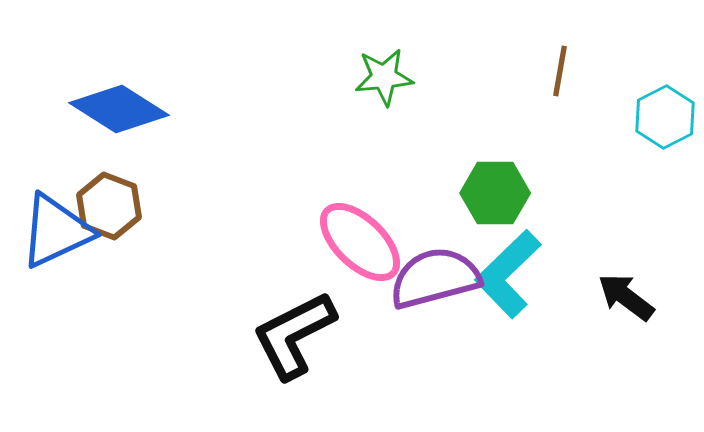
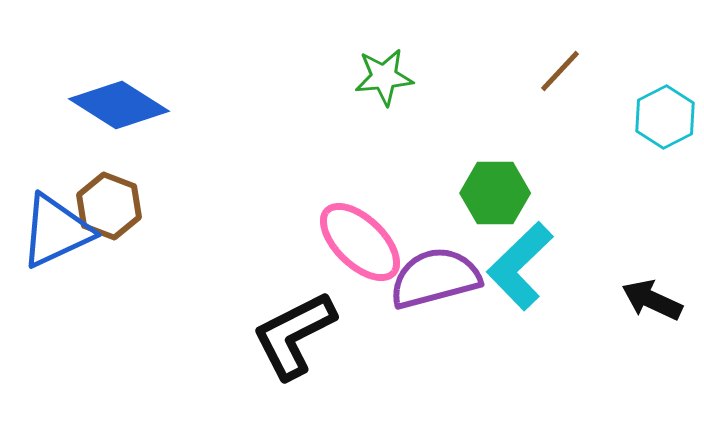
brown line: rotated 33 degrees clockwise
blue diamond: moved 4 px up
cyan L-shape: moved 12 px right, 8 px up
black arrow: moved 26 px right, 3 px down; rotated 12 degrees counterclockwise
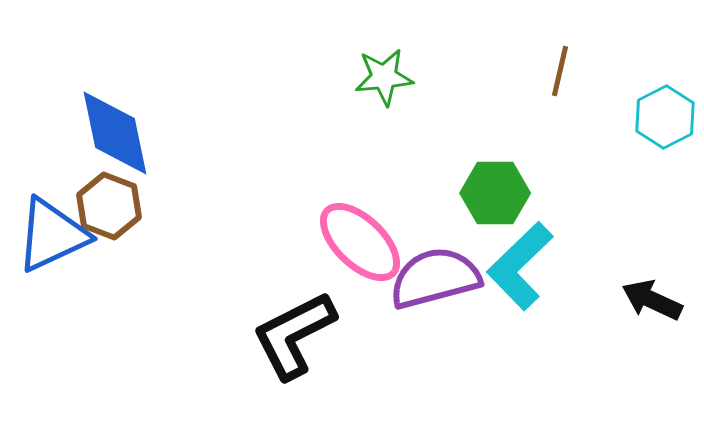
brown line: rotated 30 degrees counterclockwise
blue diamond: moved 4 px left, 28 px down; rotated 46 degrees clockwise
blue triangle: moved 4 px left, 4 px down
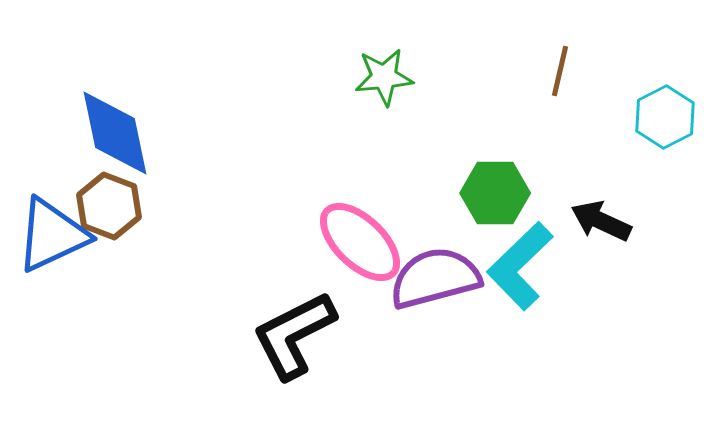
black arrow: moved 51 px left, 79 px up
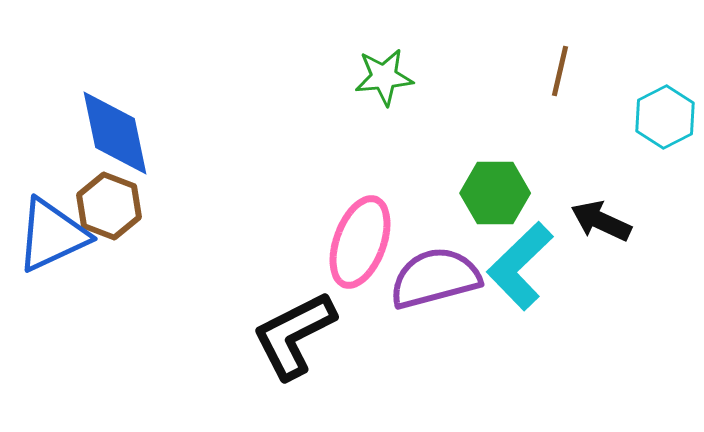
pink ellipse: rotated 66 degrees clockwise
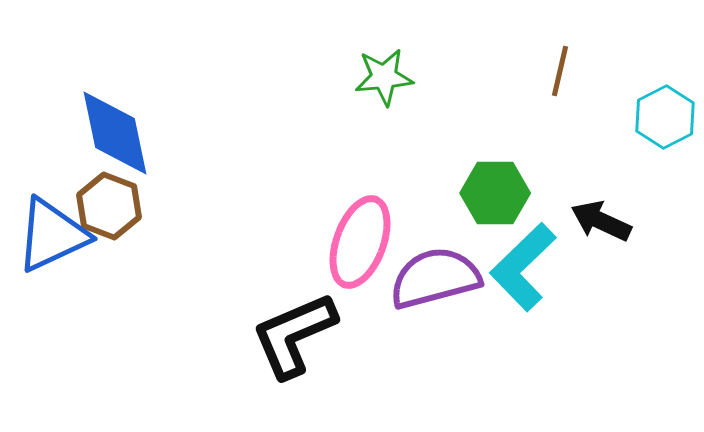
cyan L-shape: moved 3 px right, 1 px down
black L-shape: rotated 4 degrees clockwise
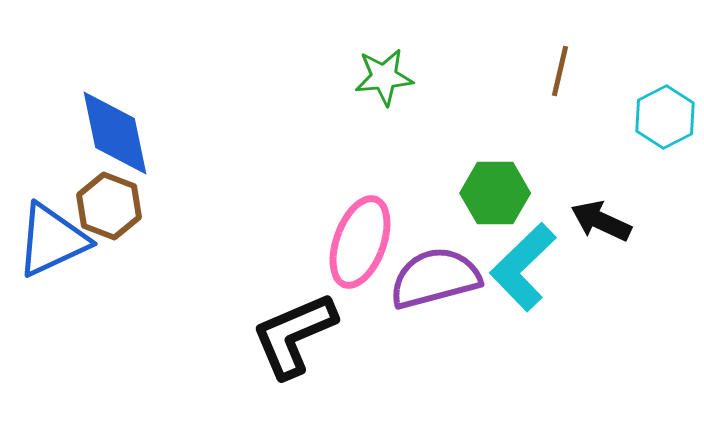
blue triangle: moved 5 px down
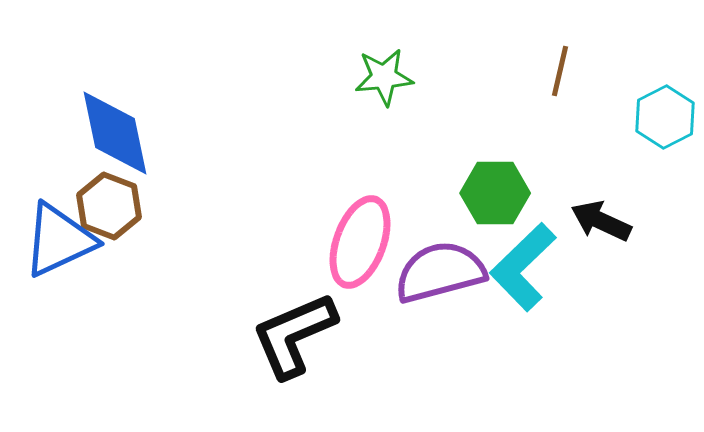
blue triangle: moved 7 px right
purple semicircle: moved 5 px right, 6 px up
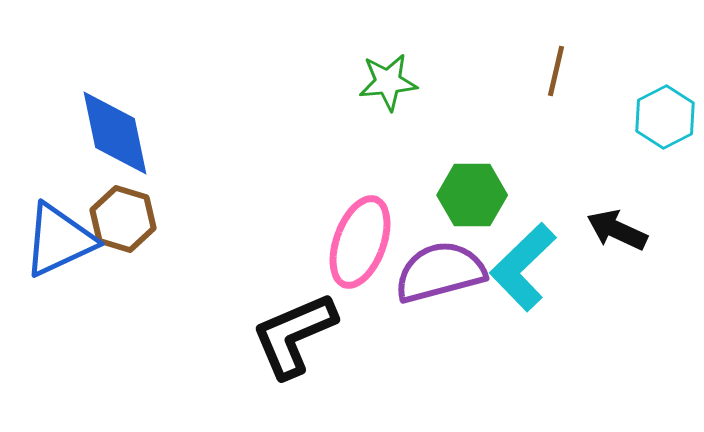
brown line: moved 4 px left
green star: moved 4 px right, 5 px down
green hexagon: moved 23 px left, 2 px down
brown hexagon: moved 14 px right, 13 px down; rotated 4 degrees counterclockwise
black arrow: moved 16 px right, 9 px down
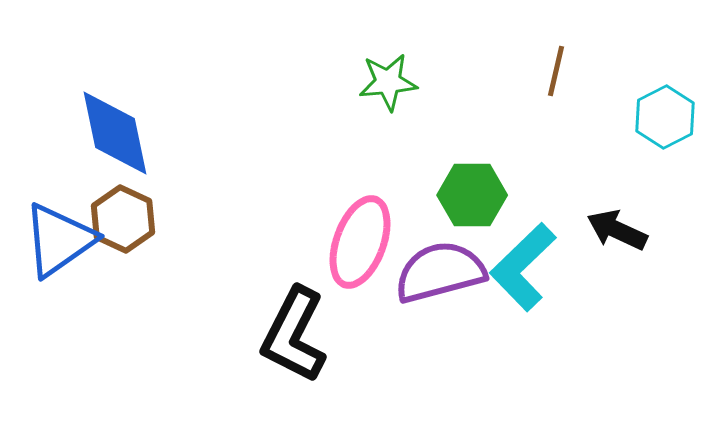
brown hexagon: rotated 8 degrees clockwise
blue triangle: rotated 10 degrees counterclockwise
black L-shape: rotated 40 degrees counterclockwise
